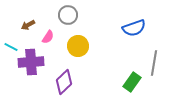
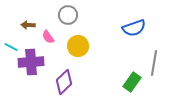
brown arrow: rotated 32 degrees clockwise
pink semicircle: rotated 112 degrees clockwise
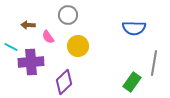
blue semicircle: rotated 20 degrees clockwise
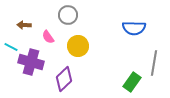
brown arrow: moved 4 px left
purple cross: rotated 20 degrees clockwise
purple diamond: moved 3 px up
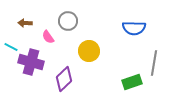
gray circle: moved 6 px down
brown arrow: moved 1 px right, 2 px up
yellow circle: moved 11 px right, 5 px down
green rectangle: rotated 36 degrees clockwise
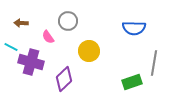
brown arrow: moved 4 px left
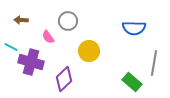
brown arrow: moved 3 px up
green rectangle: rotated 60 degrees clockwise
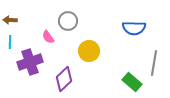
brown arrow: moved 11 px left
cyan line: moved 1 px left, 5 px up; rotated 64 degrees clockwise
purple cross: moved 1 px left; rotated 35 degrees counterclockwise
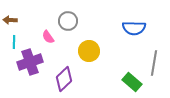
cyan line: moved 4 px right
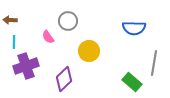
purple cross: moved 4 px left, 4 px down
